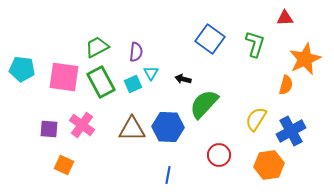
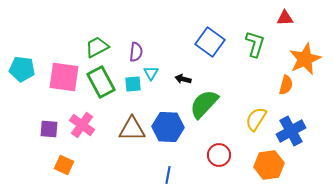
blue square: moved 3 px down
cyan square: rotated 18 degrees clockwise
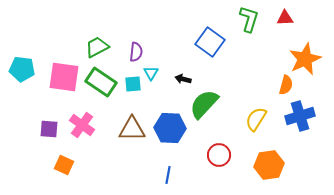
green L-shape: moved 6 px left, 25 px up
green rectangle: rotated 28 degrees counterclockwise
blue hexagon: moved 2 px right, 1 px down
blue cross: moved 9 px right, 15 px up; rotated 12 degrees clockwise
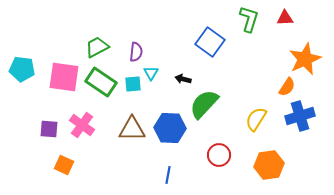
orange semicircle: moved 1 px right, 2 px down; rotated 18 degrees clockwise
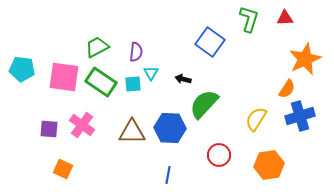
orange semicircle: moved 2 px down
brown triangle: moved 3 px down
orange square: moved 1 px left, 4 px down
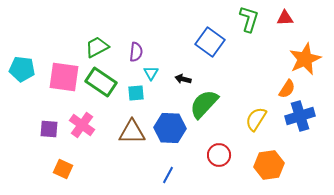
cyan square: moved 3 px right, 9 px down
blue line: rotated 18 degrees clockwise
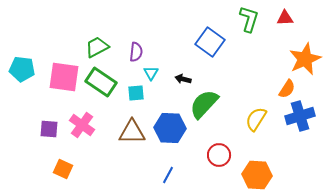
orange hexagon: moved 12 px left, 10 px down; rotated 12 degrees clockwise
